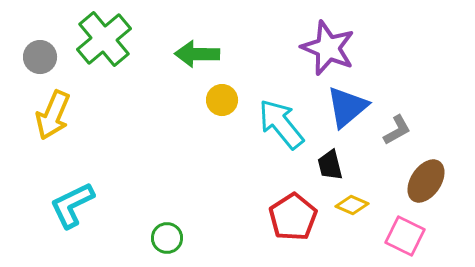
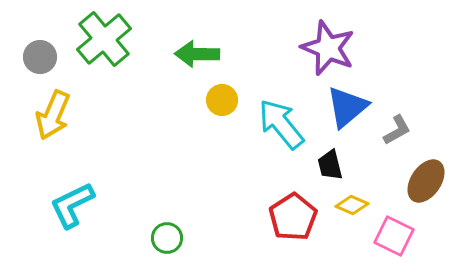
pink square: moved 11 px left
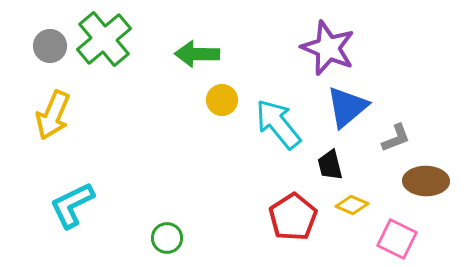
gray circle: moved 10 px right, 11 px up
cyan arrow: moved 3 px left
gray L-shape: moved 1 px left, 8 px down; rotated 8 degrees clockwise
brown ellipse: rotated 57 degrees clockwise
pink square: moved 3 px right, 3 px down
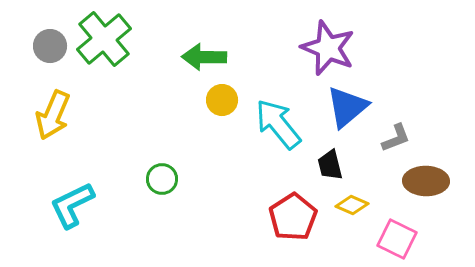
green arrow: moved 7 px right, 3 px down
green circle: moved 5 px left, 59 px up
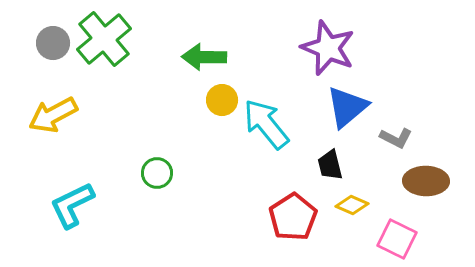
gray circle: moved 3 px right, 3 px up
yellow arrow: rotated 39 degrees clockwise
cyan arrow: moved 12 px left
gray L-shape: rotated 48 degrees clockwise
green circle: moved 5 px left, 6 px up
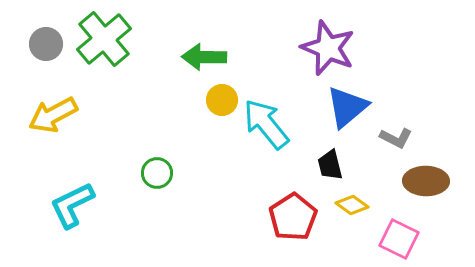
gray circle: moved 7 px left, 1 px down
yellow diamond: rotated 12 degrees clockwise
pink square: moved 2 px right
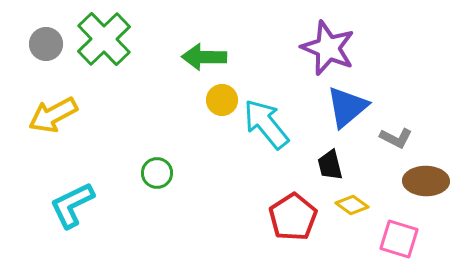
green cross: rotated 4 degrees counterclockwise
pink square: rotated 9 degrees counterclockwise
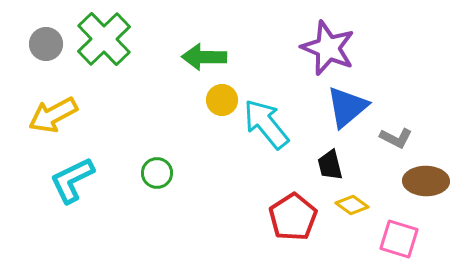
cyan L-shape: moved 25 px up
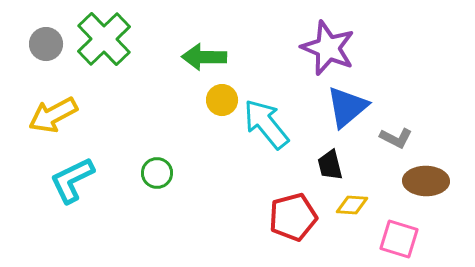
yellow diamond: rotated 32 degrees counterclockwise
red pentagon: rotated 18 degrees clockwise
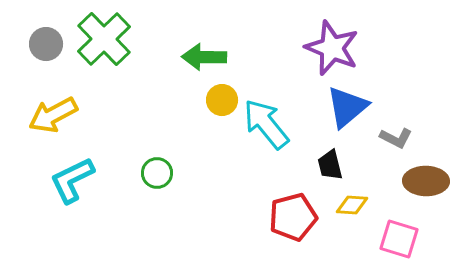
purple star: moved 4 px right
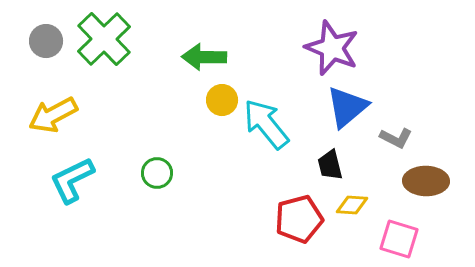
gray circle: moved 3 px up
red pentagon: moved 6 px right, 2 px down
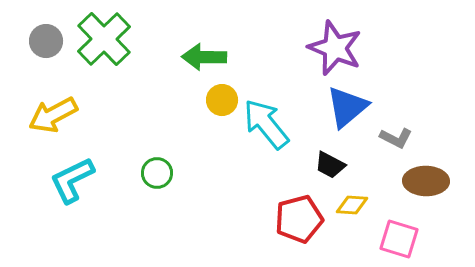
purple star: moved 3 px right
black trapezoid: rotated 48 degrees counterclockwise
